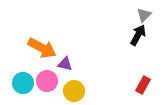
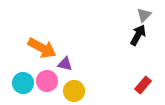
red rectangle: rotated 12 degrees clockwise
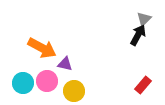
gray triangle: moved 4 px down
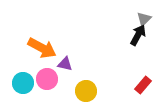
pink circle: moved 2 px up
yellow circle: moved 12 px right
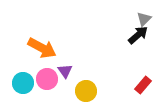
black arrow: rotated 20 degrees clockwise
purple triangle: moved 7 px down; rotated 42 degrees clockwise
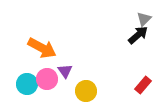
cyan circle: moved 4 px right, 1 px down
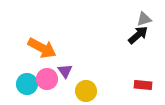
gray triangle: rotated 28 degrees clockwise
red rectangle: rotated 54 degrees clockwise
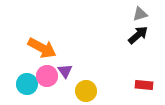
gray triangle: moved 4 px left, 5 px up
pink circle: moved 3 px up
red rectangle: moved 1 px right
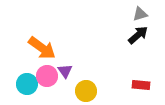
orange arrow: rotated 8 degrees clockwise
red rectangle: moved 3 px left
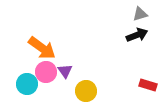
black arrow: moved 1 px left; rotated 20 degrees clockwise
pink circle: moved 1 px left, 4 px up
red rectangle: moved 7 px right; rotated 12 degrees clockwise
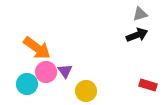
orange arrow: moved 5 px left
